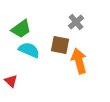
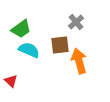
brown square: rotated 18 degrees counterclockwise
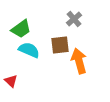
gray cross: moved 2 px left, 3 px up
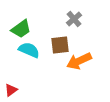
orange arrow: rotated 100 degrees counterclockwise
red triangle: moved 9 px down; rotated 40 degrees clockwise
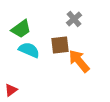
orange arrow: rotated 75 degrees clockwise
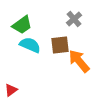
green trapezoid: moved 1 px right, 4 px up
cyan semicircle: moved 1 px right, 5 px up
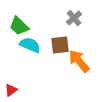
gray cross: moved 1 px up
green trapezoid: moved 3 px left, 1 px down; rotated 80 degrees clockwise
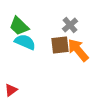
gray cross: moved 4 px left, 7 px down
cyan semicircle: moved 5 px left, 3 px up
orange arrow: moved 1 px left, 11 px up
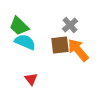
red triangle: moved 20 px right, 11 px up; rotated 32 degrees counterclockwise
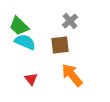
gray cross: moved 4 px up
orange arrow: moved 6 px left, 25 px down
